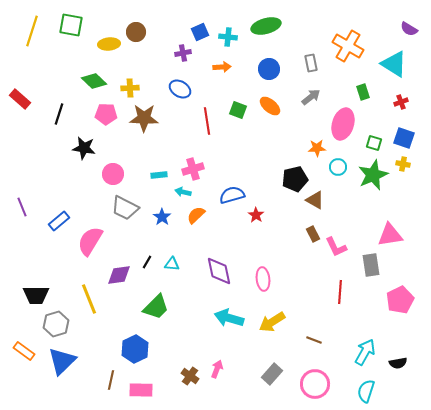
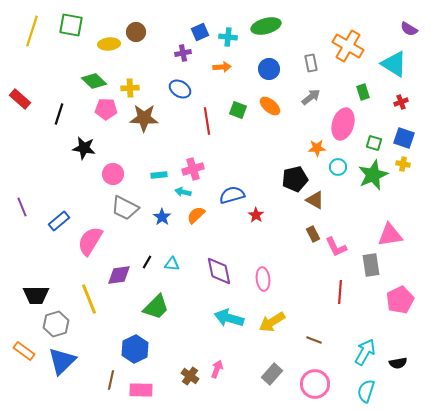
pink pentagon at (106, 114): moved 5 px up
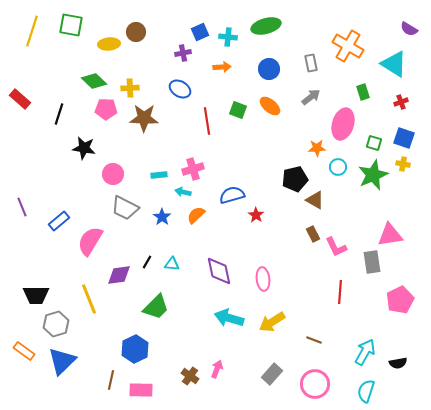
gray rectangle at (371, 265): moved 1 px right, 3 px up
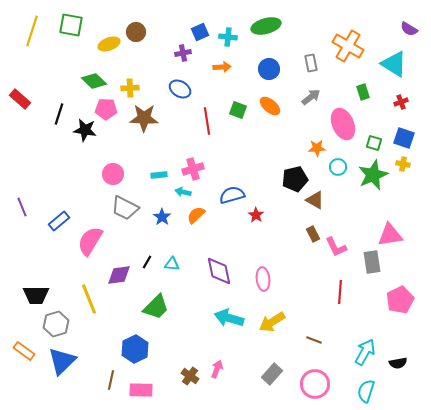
yellow ellipse at (109, 44): rotated 15 degrees counterclockwise
pink ellipse at (343, 124): rotated 40 degrees counterclockwise
black star at (84, 148): moved 1 px right, 18 px up
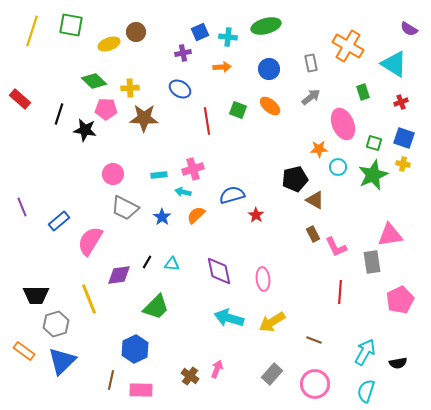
orange star at (317, 148): moved 2 px right, 1 px down
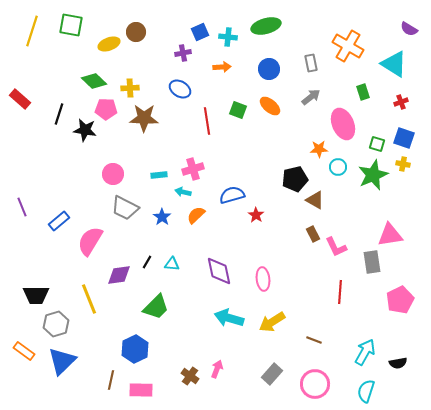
green square at (374, 143): moved 3 px right, 1 px down
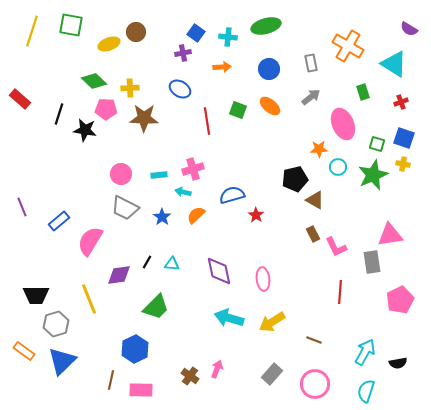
blue square at (200, 32): moved 4 px left, 1 px down; rotated 30 degrees counterclockwise
pink circle at (113, 174): moved 8 px right
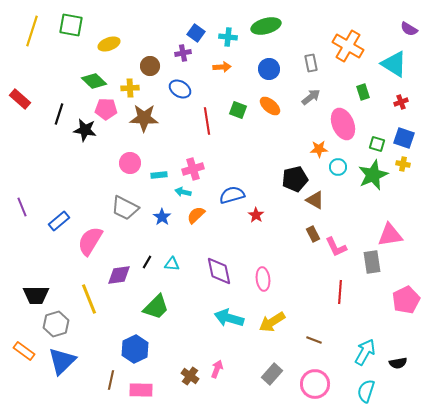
brown circle at (136, 32): moved 14 px right, 34 px down
pink circle at (121, 174): moved 9 px right, 11 px up
pink pentagon at (400, 300): moved 6 px right
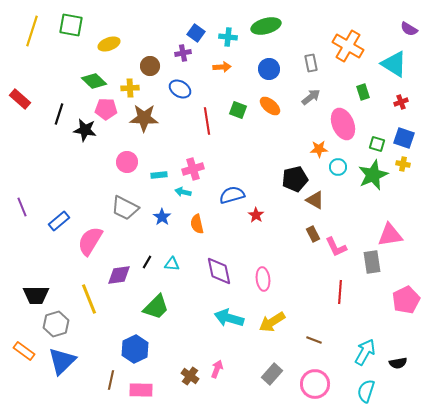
pink circle at (130, 163): moved 3 px left, 1 px up
orange semicircle at (196, 215): moved 1 px right, 9 px down; rotated 60 degrees counterclockwise
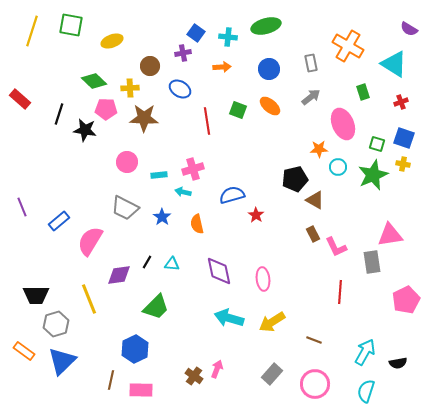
yellow ellipse at (109, 44): moved 3 px right, 3 px up
brown cross at (190, 376): moved 4 px right
